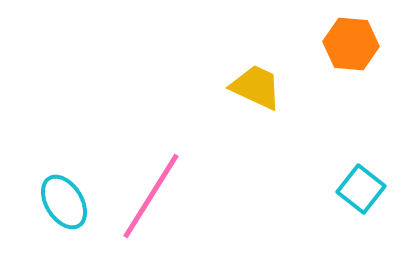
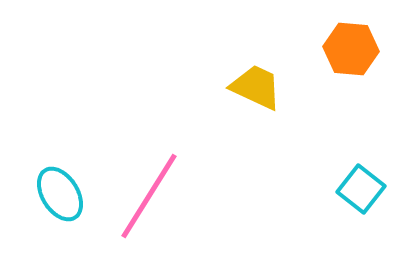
orange hexagon: moved 5 px down
pink line: moved 2 px left
cyan ellipse: moved 4 px left, 8 px up
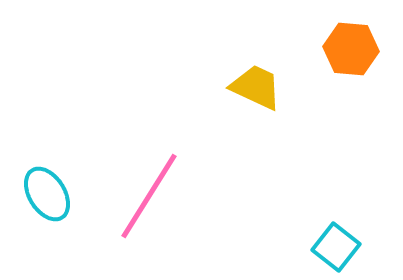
cyan square: moved 25 px left, 58 px down
cyan ellipse: moved 13 px left
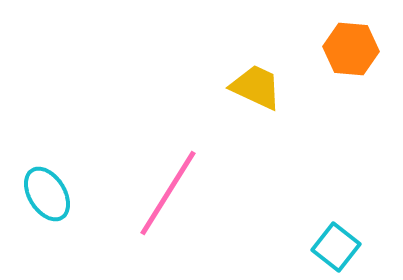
pink line: moved 19 px right, 3 px up
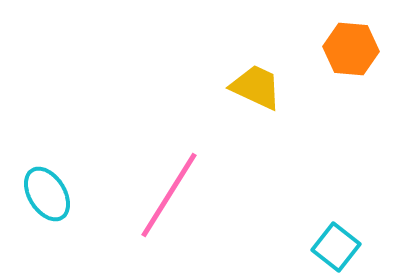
pink line: moved 1 px right, 2 px down
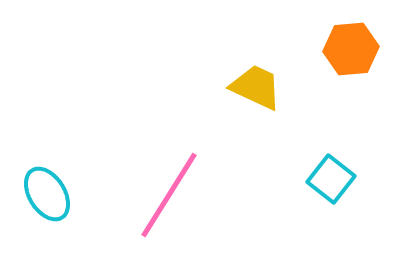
orange hexagon: rotated 10 degrees counterclockwise
cyan square: moved 5 px left, 68 px up
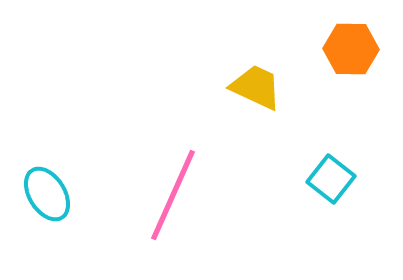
orange hexagon: rotated 6 degrees clockwise
pink line: moved 4 px right; rotated 8 degrees counterclockwise
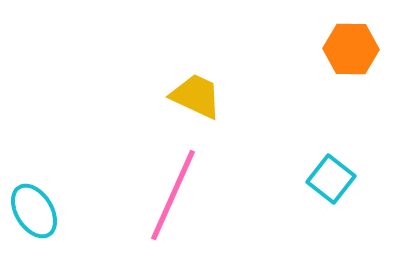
yellow trapezoid: moved 60 px left, 9 px down
cyan ellipse: moved 13 px left, 17 px down
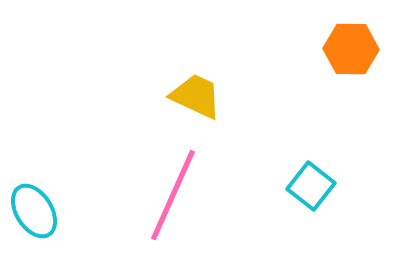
cyan square: moved 20 px left, 7 px down
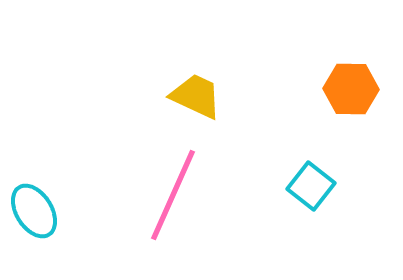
orange hexagon: moved 40 px down
